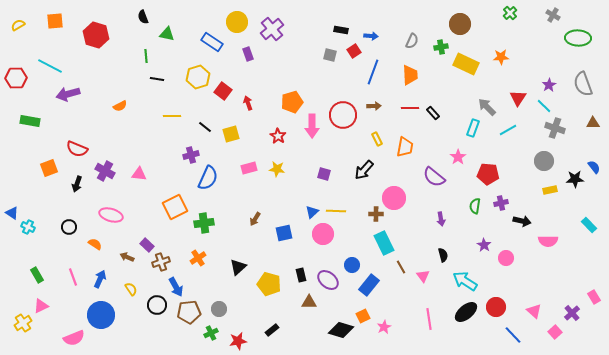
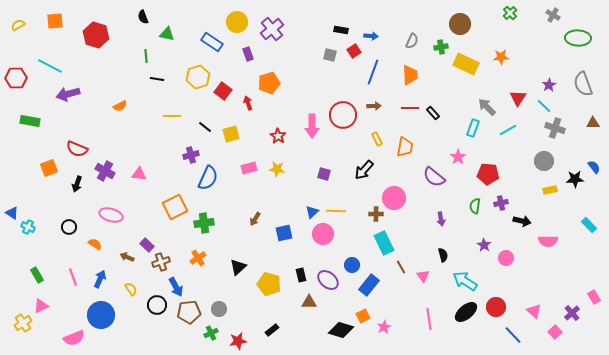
orange pentagon at (292, 102): moved 23 px left, 19 px up
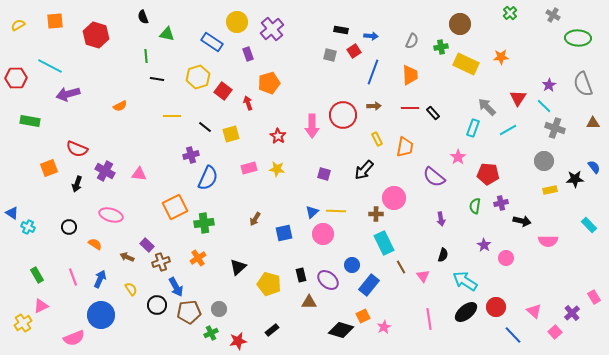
black semicircle at (443, 255): rotated 32 degrees clockwise
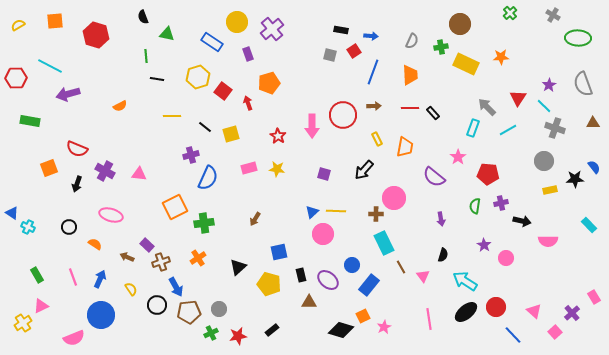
blue square at (284, 233): moved 5 px left, 19 px down
red star at (238, 341): moved 5 px up
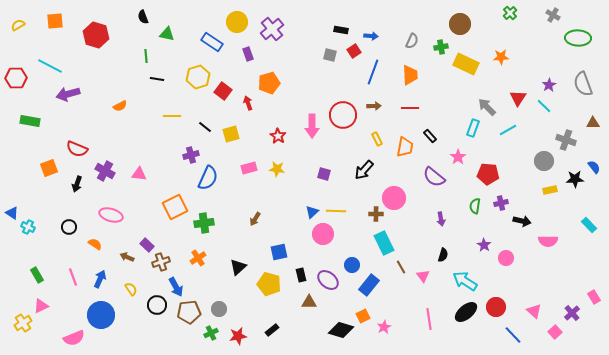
black rectangle at (433, 113): moved 3 px left, 23 px down
gray cross at (555, 128): moved 11 px right, 12 px down
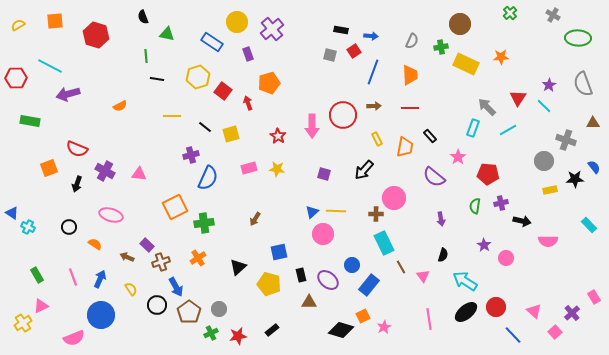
brown pentagon at (189, 312): rotated 30 degrees counterclockwise
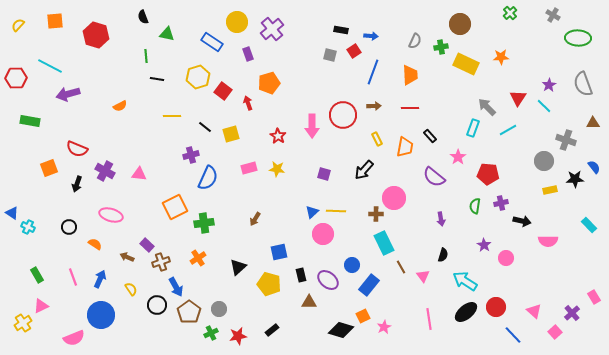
yellow semicircle at (18, 25): rotated 16 degrees counterclockwise
gray semicircle at (412, 41): moved 3 px right
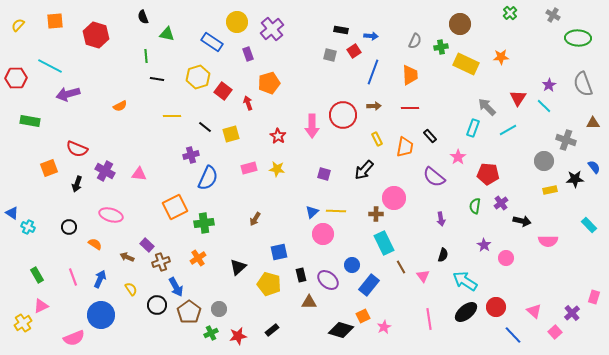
purple cross at (501, 203): rotated 24 degrees counterclockwise
pink rectangle at (594, 297): rotated 48 degrees clockwise
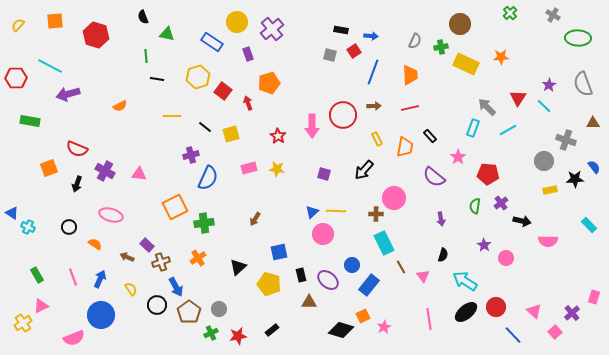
red line at (410, 108): rotated 12 degrees counterclockwise
